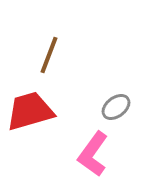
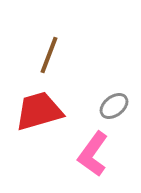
gray ellipse: moved 2 px left, 1 px up
red trapezoid: moved 9 px right
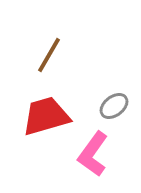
brown line: rotated 9 degrees clockwise
red trapezoid: moved 7 px right, 5 px down
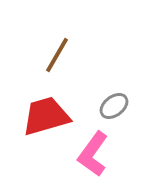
brown line: moved 8 px right
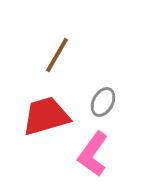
gray ellipse: moved 11 px left, 4 px up; rotated 24 degrees counterclockwise
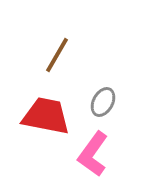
red trapezoid: rotated 27 degrees clockwise
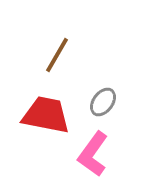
gray ellipse: rotated 8 degrees clockwise
red trapezoid: moved 1 px up
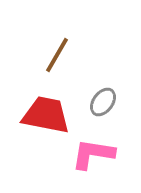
pink L-shape: rotated 63 degrees clockwise
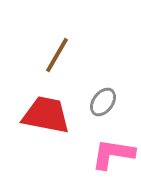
pink L-shape: moved 20 px right
